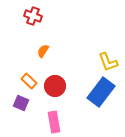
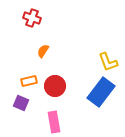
red cross: moved 1 px left, 2 px down
orange rectangle: rotated 56 degrees counterclockwise
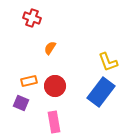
orange semicircle: moved 7 px right, 3 px up
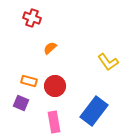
orange semicircle: rotated 16 degrees clockwise
yellow L-shape: rotated 15 degrees counterclockwise
orange rectangle: rotated 28 degrees clockwise
blue rectangle: moved 7 px left, 19 px down
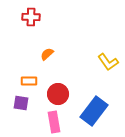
red cross: moved 1 px left, 1 px up; rotated 18 degrees counterclockwise
orange semicircle: moved 3 px left, 6 px down
orange rectangle: rotated 14 degrees counterclockwise
red circle: moved 3 px right, 8 px down
purple square: rotated 14 degrees counterclockwise
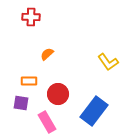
pink rectangle: moved 7 px left; rotated 20 degrees counterclockwise
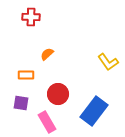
orange rectangle: moved 3 px left, 6 px up
